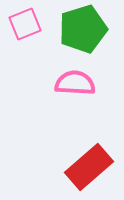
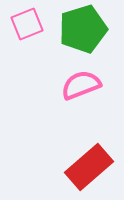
pink square: moved 2 px right
pink semicircle: moved 6 px right, 2 px down; rotated 24 degrees counterclockwise
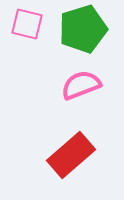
pink square: rotated 36 degrees clockwise
red rectangle: moved 18 px left, 12 px up
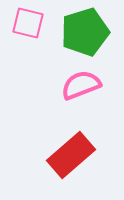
pink square: moved 1 px right, 1 px up
green pentagon: moved 2 px right, 3 px down
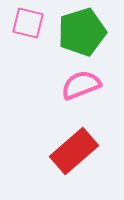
green pentagon: moved 3 px left
red rectangle: moved 3 px right, 4 px up
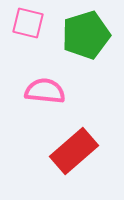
green pentagon: moved 4 px right, 3 px down
pink semicircle: moved 36 px left, 6 px down; rotated 27 degrees clockwise
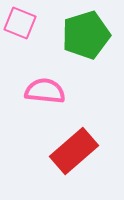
pink square: moved 8 px left; rotated 8 degrees clockwise
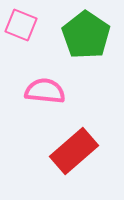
pink square: moved 1 px right, 2 px down
green pentagon: rotated 21 degrees counterclockwise
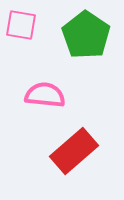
pink square: rotated 12 degrees counterclockwise
pink semicircle: moved 4 px down
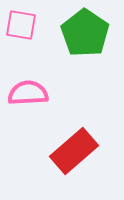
green pentagon: moved 1 px left, 2 px up
pink semicircle: moved 17 px left, 2 px up; rotated 9 degrees counterclockwise
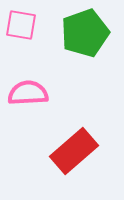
green pentagon: rotated 18 degrees clockwise
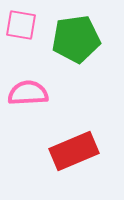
green pentagon: moved 9 px left, 6 px down; rotated 12 degrees clockwise
red rectangle: rotated 18 degrees clockwise
